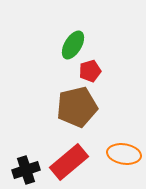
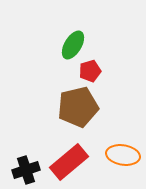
brown pentagon: moved 1 px right
orange ellipse: moved 1 px left, 1 px down
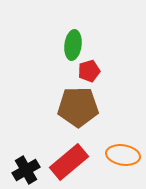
green ellipse: rotated 24 degrees counterclockwise
red pentagon: moved 1 px left
brown pentagon: rotated 12 degrees clockwise
black cross: rotated 12 degrees counterclockwise
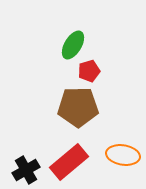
green ellipse: rotated 24 degrees clockwise
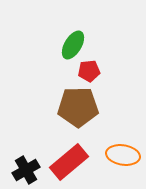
red pentagon: rotated 10 degrees clockwise
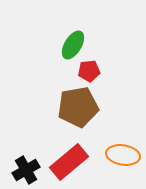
brown pentagon: rotated 9 degrees counterclockwise
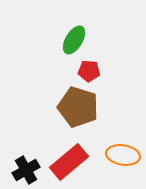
green ellipse: moved 1 px right, 5 px up
red pentagon: rotated 10 degrees clockwise
brown pentagon: rotated 27 degrees clockwise
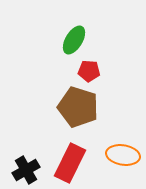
red rectangle: moved 1 px right, 1 px down; rotated 24 degrees counterclockwise
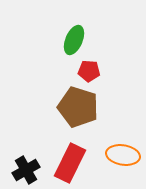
green ellipse: rotated 8 degrees counterclockwise
